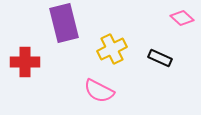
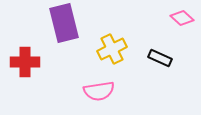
pink semicircle: rotated 36 degrees counterclockwise
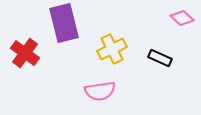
red cross: moved 9 px up; rotated 36 degrees clockwise
pink semicircle: moved 1 px right
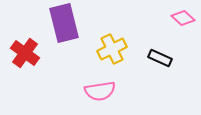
pink diamond: moved 1 px right
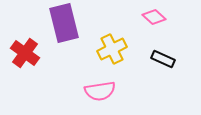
pink diamond: moved 29 px left, 1 px up
black rectangle: moved 3 px right, 1 px down
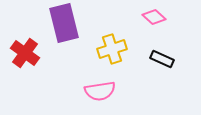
yellow cross: rotated 8 degrees clockwise
black rectangle: moved 1 px left
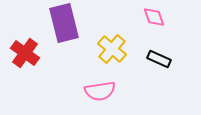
pink diamond: rotated 30 degrees clockwise
yellow cross: rotated 32 degrees counterclockwise
black rectangle: moved 3 px left
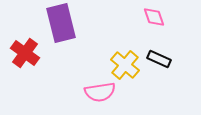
purple rectangle: moved 3 px left
yellow cross: moved 13 px right, 16 px down
pink semicircle: moved 1 px down
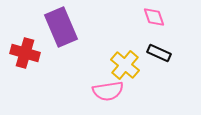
purple rectangle: moved 4 px down; rotated 9 degrees counterclockwise
red cross: rotated 20 degrees counterclockwise
black rectangle: moved 6 px up
pink semicircle: moved 8 px right, 1 px up
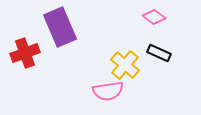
pink diamond: rotated 35 degrees counterclockwise
purple rectangle: moved 1 px left
red cross: rotated 36 degrees counterclockwise
